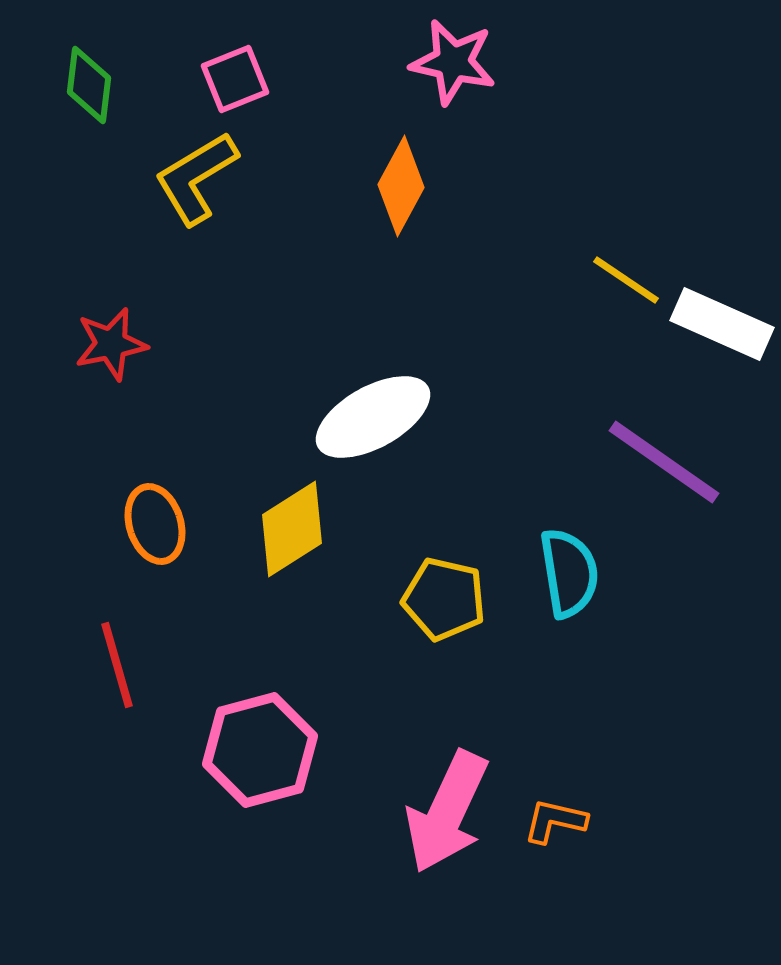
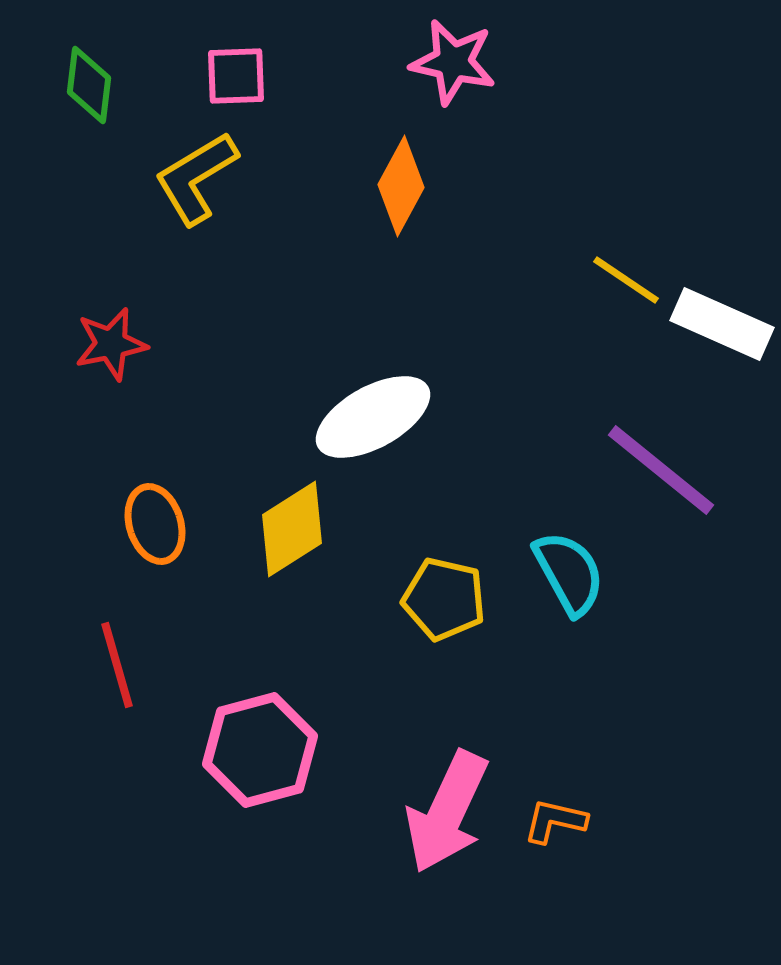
pink square: moved 1 px right, 3 px up; rotated 20 degrees clockwise
purple line: moved 3 px left, 8 px down; rotated 4 degrees clockwise
cyan semicircle: rotated 20 degrees counterclockwise
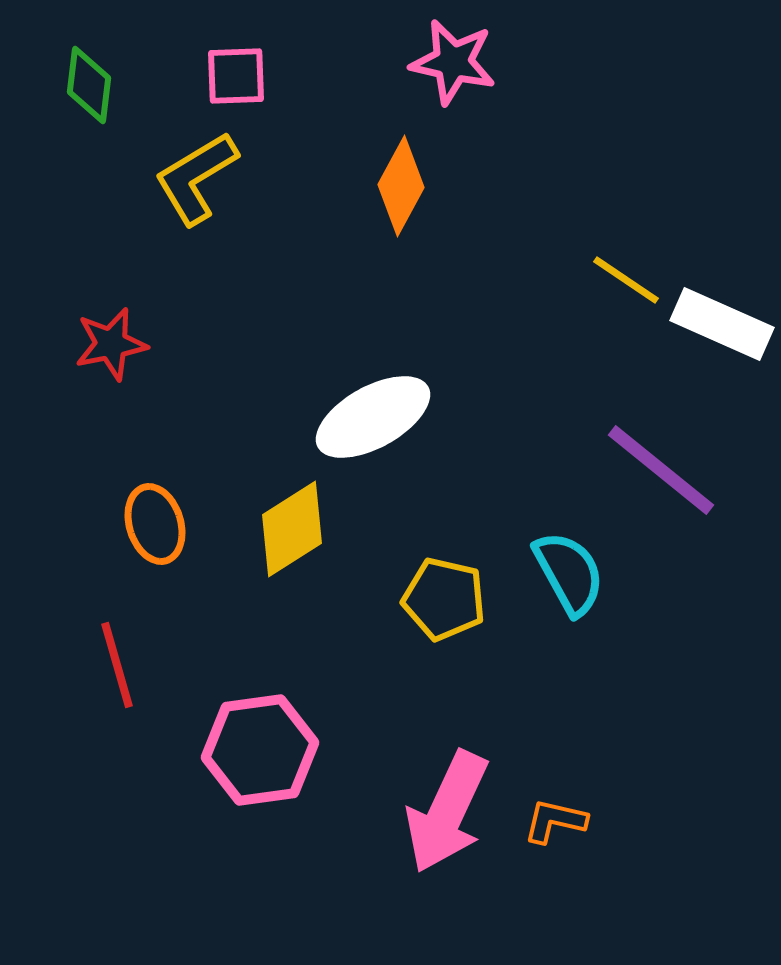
pink hexagon: rotated 7 degrees clockwise
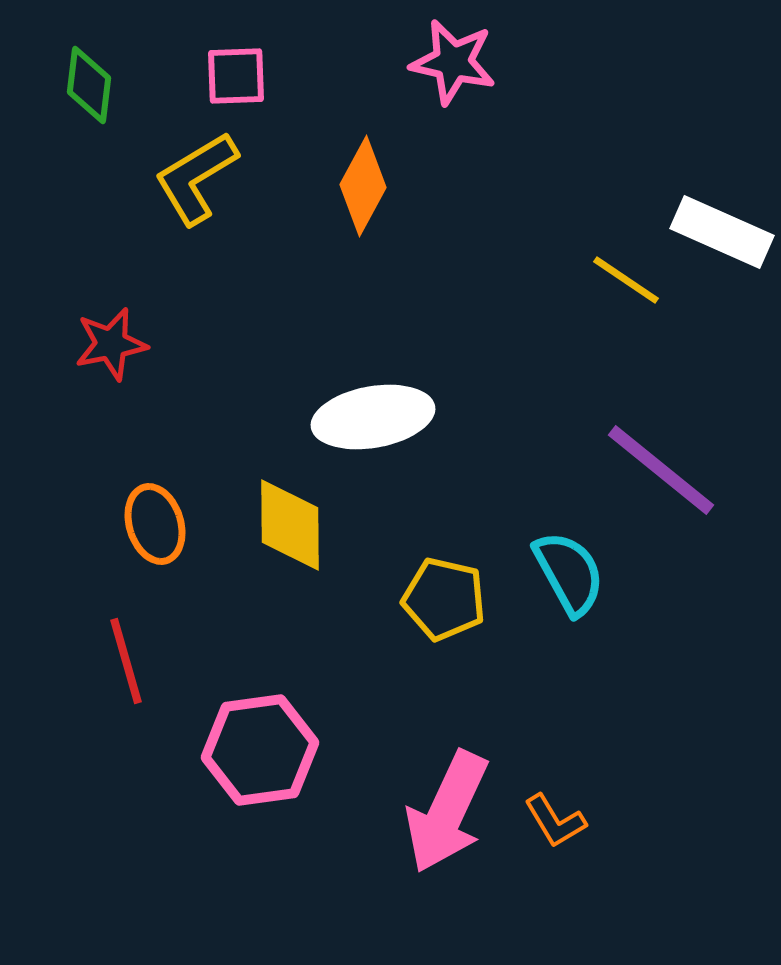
orange diamond: moved 38 px left
white rectangle: moved 92 px up
white ellipse: rotated 19 degrees clockwise
yellow diamond: moved 2 px left, 4 px up; rotated 58 degrees counterclockwise
red line: moved 9 px right, 4 px up
orange L-shape: rotated 134 degrees counterclockwise
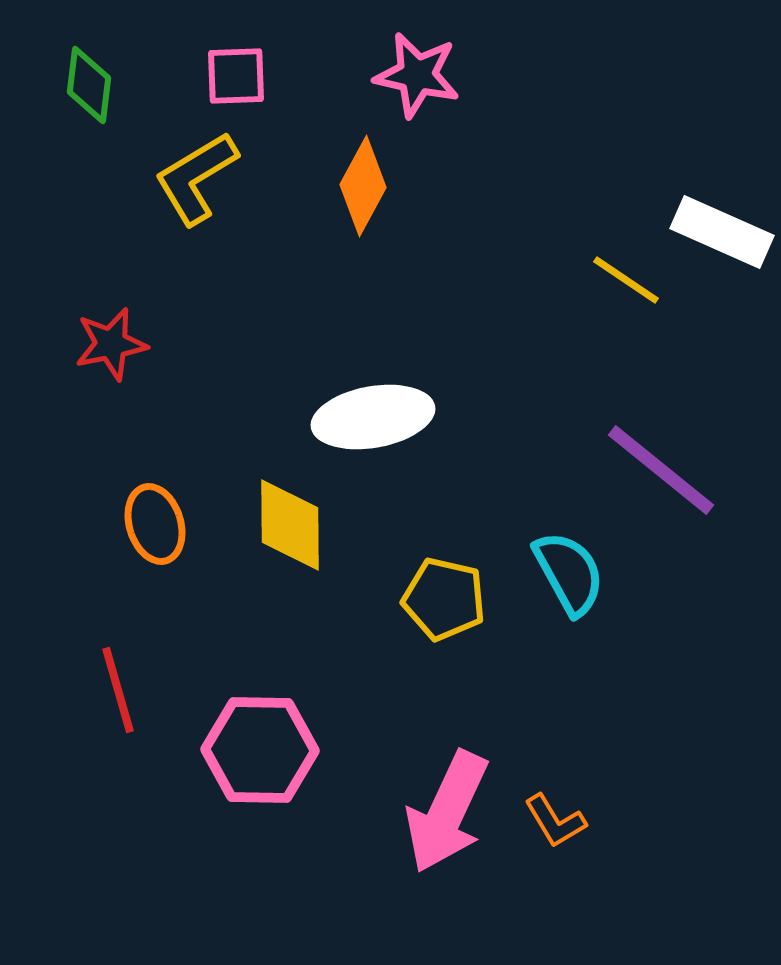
pink star: moved 36 px left, 13 px down
red line: moved 8 px left, 29 px down
pink hexagon: rotated 9 degrees clockwise
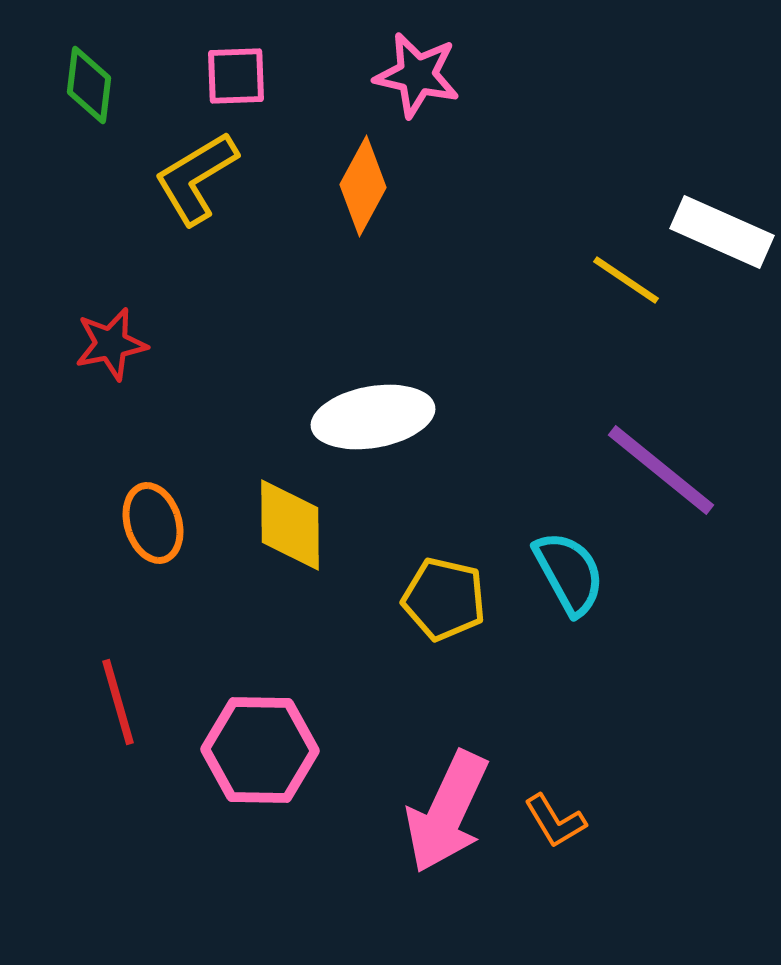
orange ellipse: moved 2 px left, 1 px up
red line: moved 12 px down
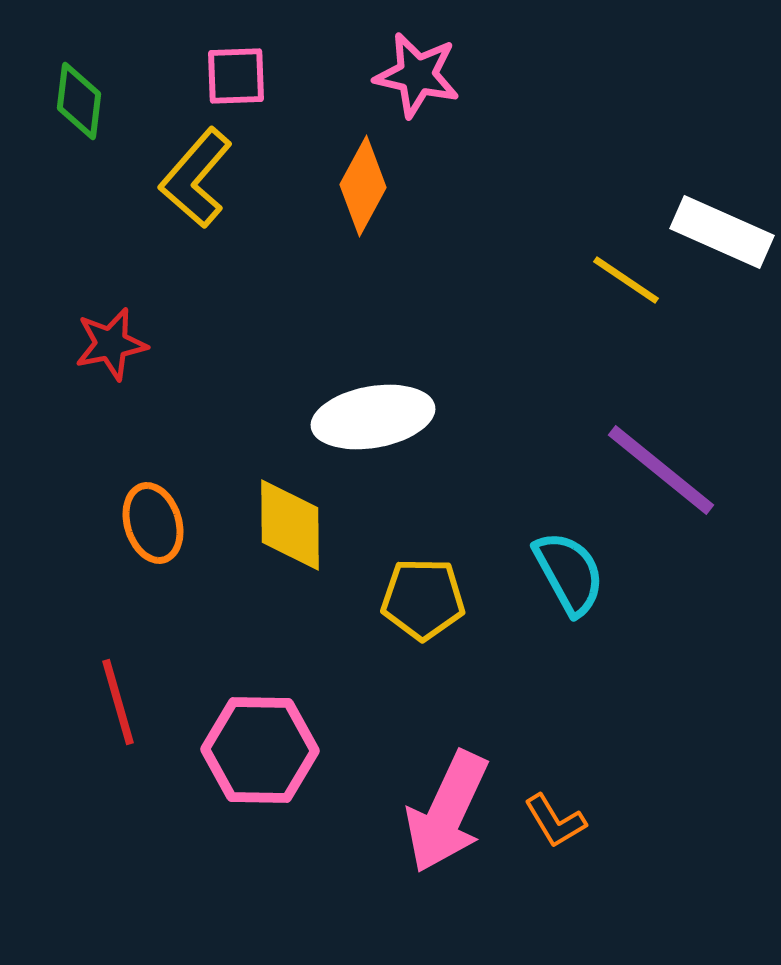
green diamond: moved 10 px left, 16 px down
yellow L-shape: rotated 18 degrees counterclockwise
yellow pentagon: moved 21 px left; rotated 12 degrees counterclockwise
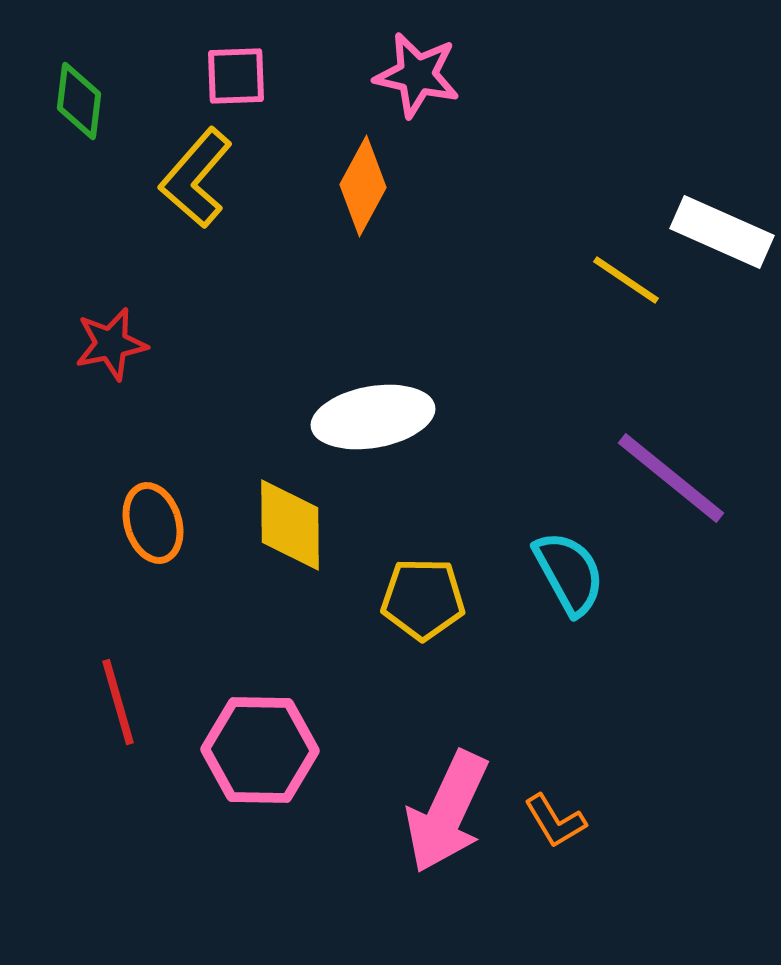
purple line: moved 10 px right, 8 px down
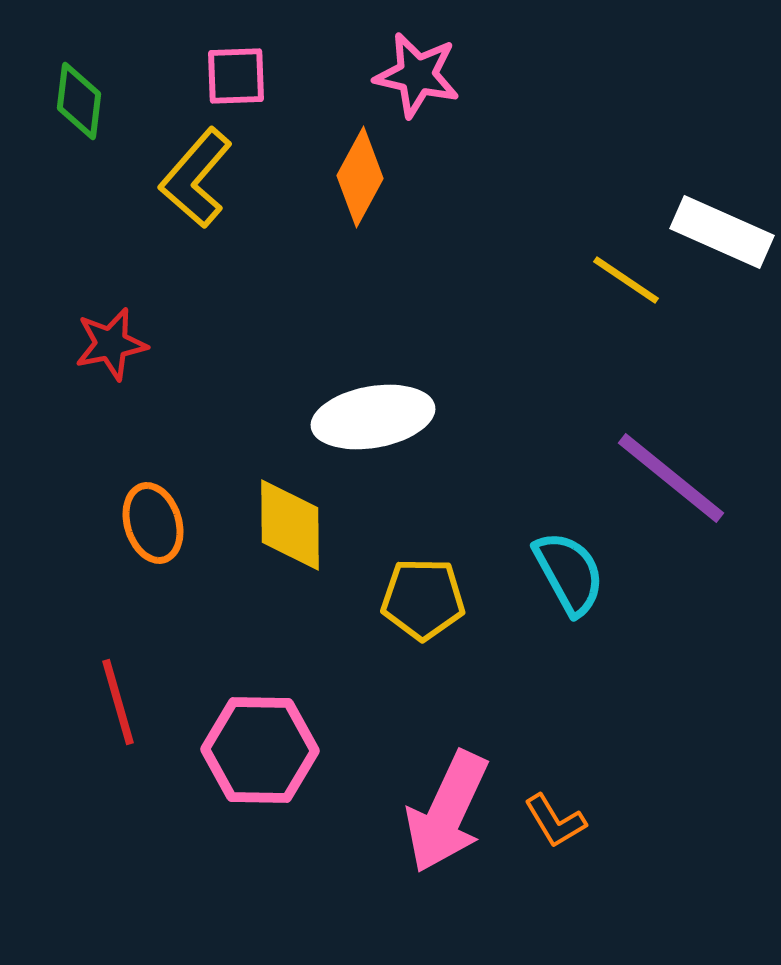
orange diamond: moved 3 px left, 9 px up
